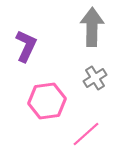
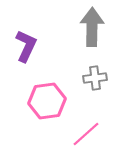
gray cross: rotated 25 degrees clockwise
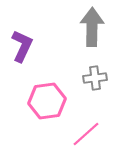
purple L-shape: moved 4 px left
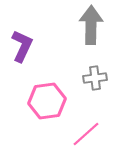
gray arrow: moved 1 px left, 2 px up
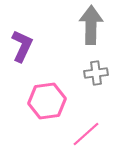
gray cross: moved 1 px right, 5 px up
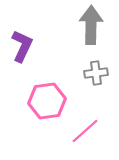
pink line: moved 1 px left, 3 px up
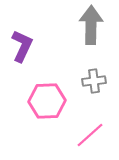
gray cross: moved 2 px left, 8 px down
pink hexagon: rotated 6 degrees clockwise
pink line: moved 5 px right, 4 px down
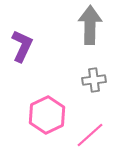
gray arrow: moved 1 px left
gray cross: moved 1 px up
pink hexagon: moved 14 px down; rotated 24 degrees counterclockwise
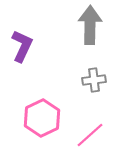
pink hexagon: moved 5 px left, 3 px down
